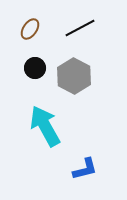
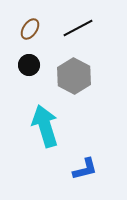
black line: moved 2 px left
black circle: moved 6 px left, 3 px up
cyan arrow: rotated 12 degrees clockwise
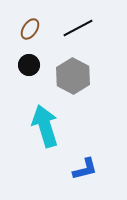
gray hexagon: moved 1 px left
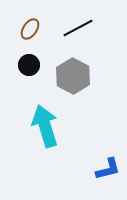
blue L-shape: moved 23 px right
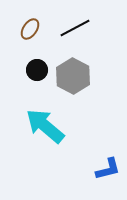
black line: moved 3 px left
black circle: moved 8 px right, 5 px down
cyan arrow: rotated 33 degrees counterclockwise
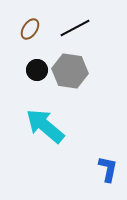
gray hexagon: moved 3 px left, 5 px up; rotated 20 degrees counterclockwise
blue L-shape: rotated 64 degrees counterclockwise
